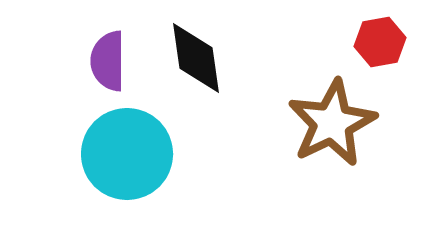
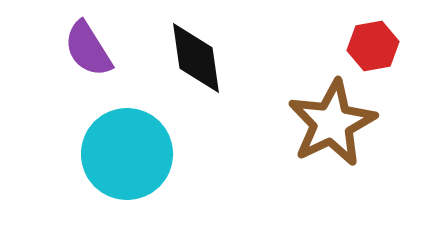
red hexagon: moved 7 px left, 4 px down
purple semicircle: moved 20 px left, 12 px up; rotated 32 degrees counterclockwise
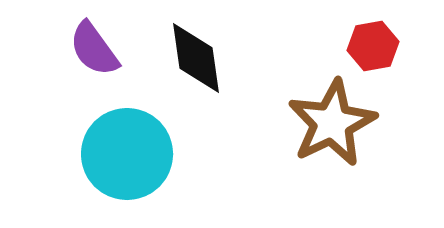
purple semicircle: moved 6 px right; rotated 4 degrees counterclockwise
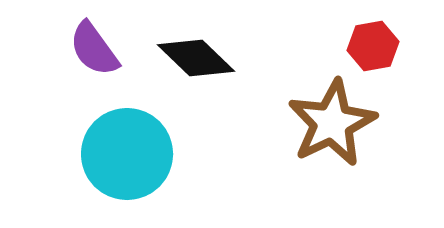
black diamond: rotated 38 degrees counterclockwise
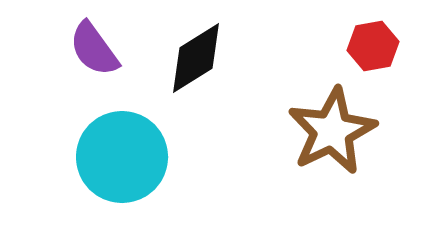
black diamond: rotated 76 degrees counterclockwise
brown star: moved 8 px down
cyan circle: moved 5 px left, 3 px down
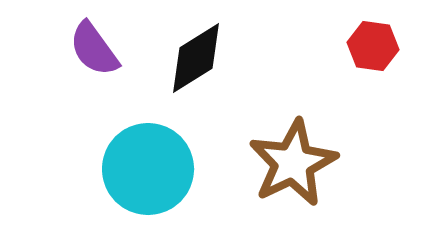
red hexagon: rotated 18 degrees clockwise
brown star: moved 39 px left, 32 px down
cyan circle: moved 26 px right, 12 px down
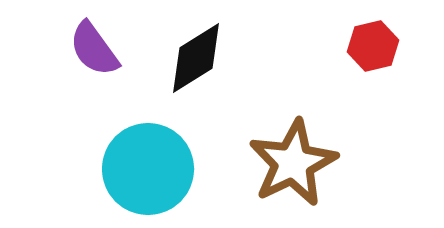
red hexagon: rotated 21 degrees counterclockwise
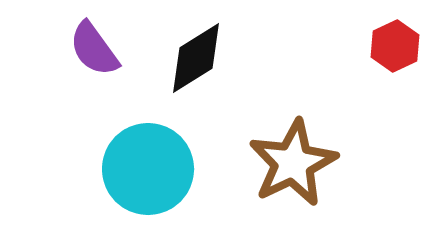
red hexagon: moved 22 px right; rotated 12 degrees counterclockwise
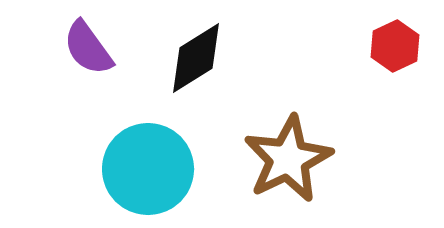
purple semicircle: moved 6 px left, 1 px up
brown star: moved 5 px left, 4 px up
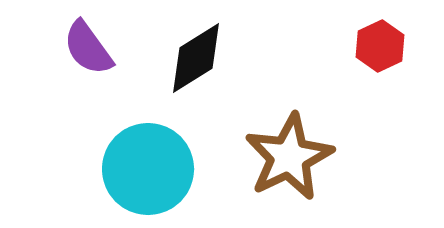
red hexagon: moved 15 px left
brown star: moved 1 px right, 2 px up
